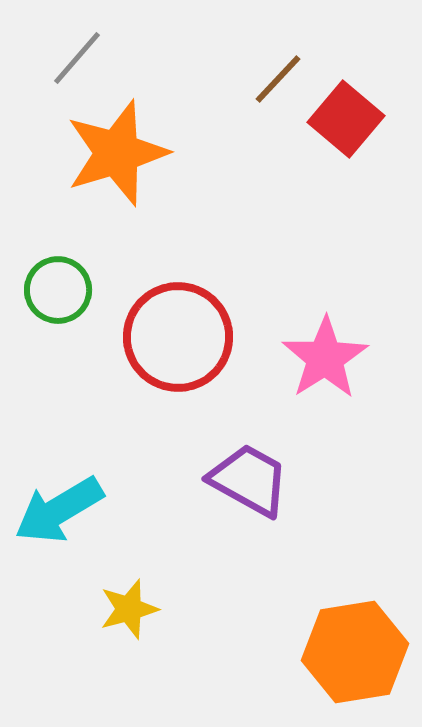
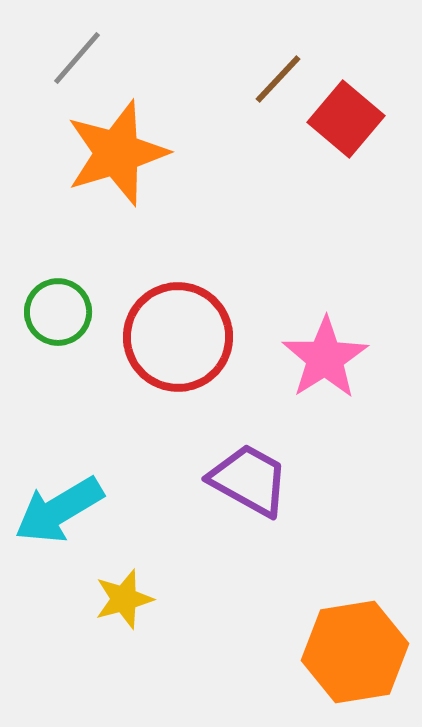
green circle: moved 22 px down
yellow star: moved 5 px left, 10 px up
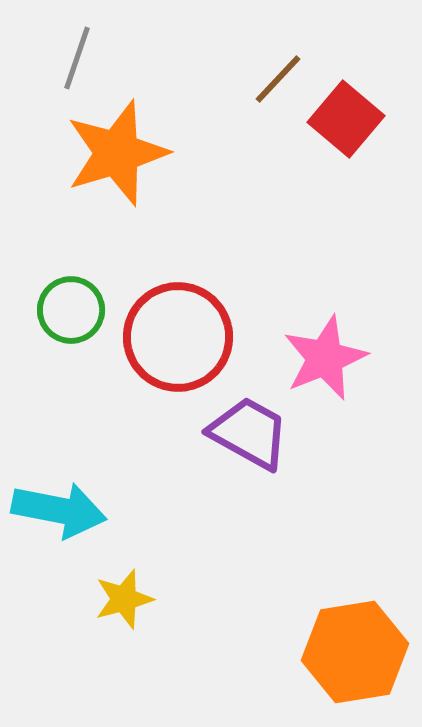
gray line: rotated 22 degrees counterclockwise
green circle: moved 13 px right, 2 px up
pink star: rotated 10 degrees clockwise
purple trapezoid: moved 47 px up
cyan arrow: rotated 138 degrees counterclockwise
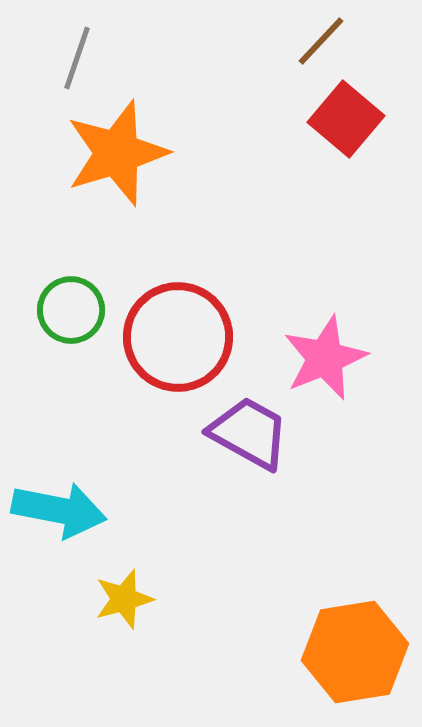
brown line: moved 43 px right, 38 px up
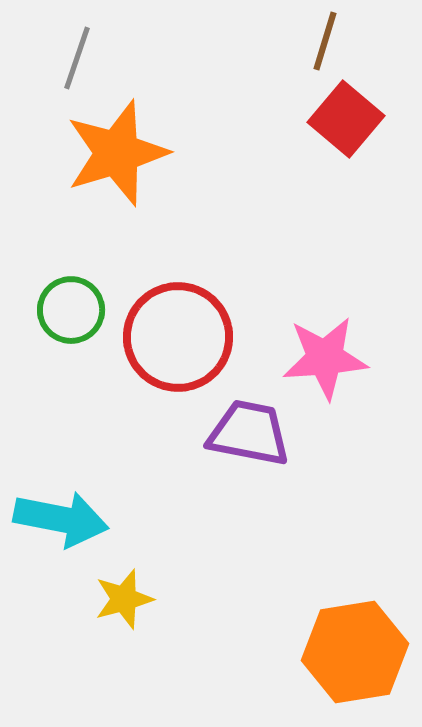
brown line: moved 4 px right; rotated 26 degrees counterclockwise
pink star: rotated 18 degrees clockwise
purple trapezoid: rotated 18 degrees counterclockwise
cyan arrow: moved 2 px right, 9 px down
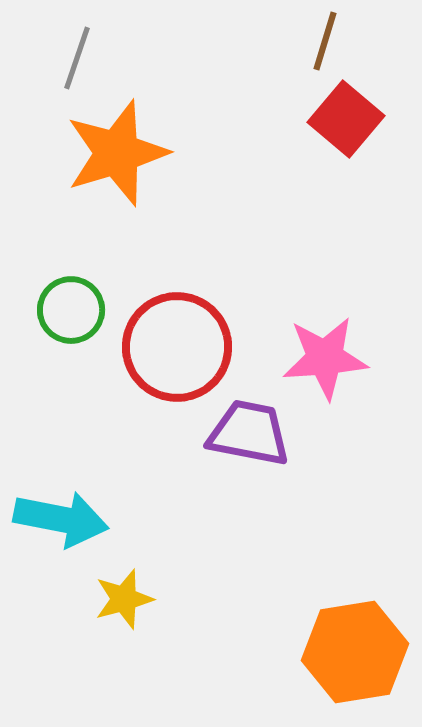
red circle: moved 1 px left, 10 px down
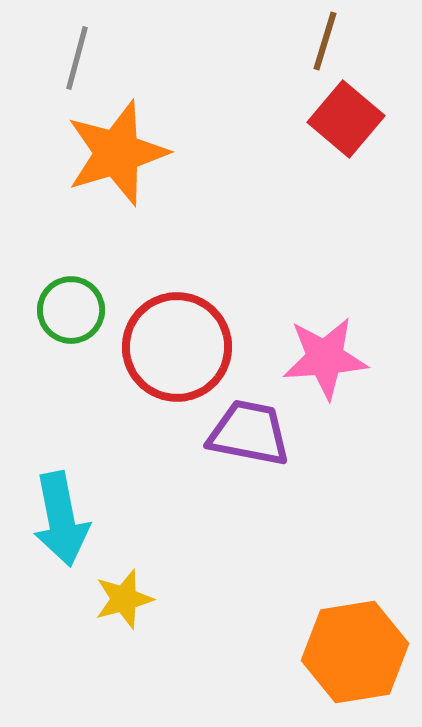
gray line: rotated 4 degrees counterclockwise
cyan arrow: rotated 68 degrees clockwise
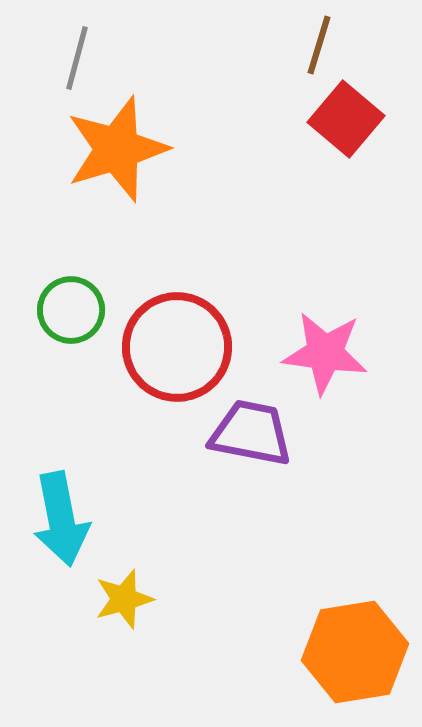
brown line: moved 6 px left, 4 px down
orange star: moved 4 px up
pink star: moved 5 px up; rotated 12 degrees clockwise
purple trapezoid: moved 2 px right
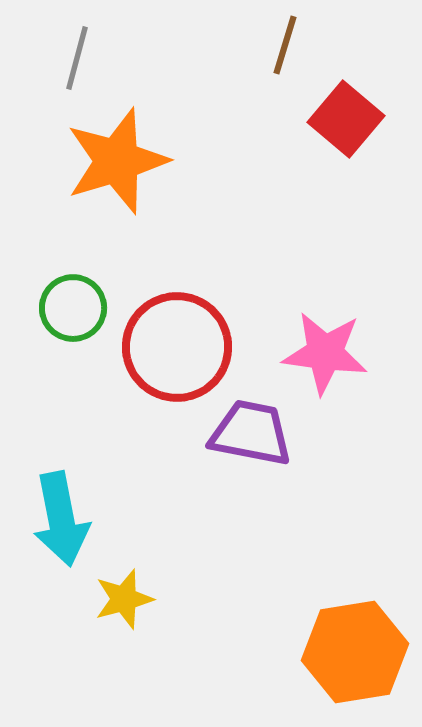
brown line: moved 34 px left
orange star: moved 12 px down
green circle: moved 2 px right, 2 px up
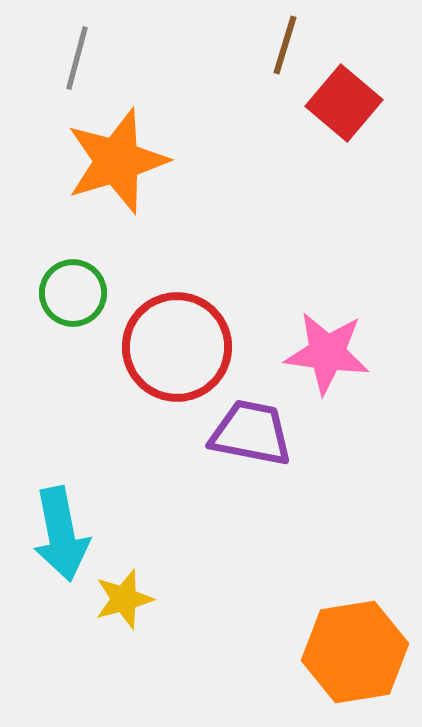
red square: moved 2 px left, 16 px up
green circle: moved 15 px up
pink star: moved 2 px right
cyan arrow: moved 15 px down
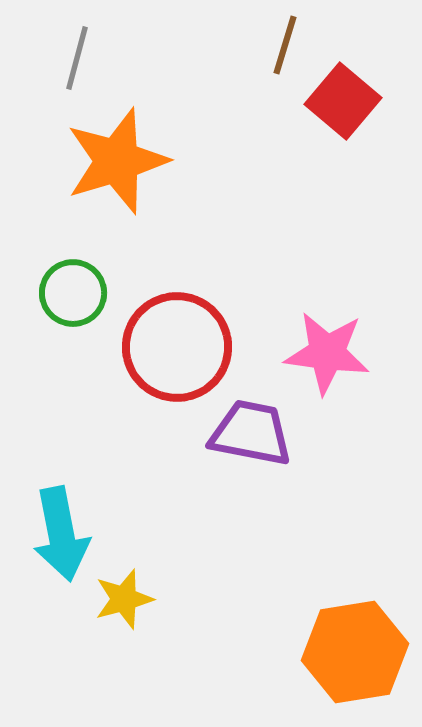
red square: moved 1 px left, 2 px up
